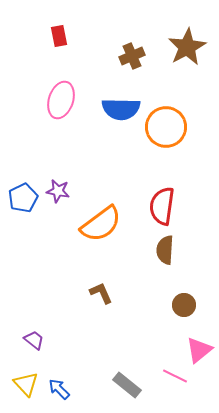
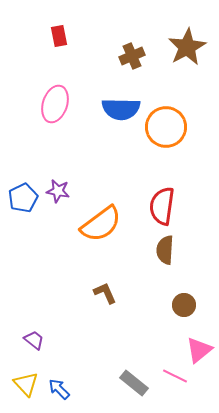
pink ellipse: moved 6 px left, 4 px down
brown L-shape: moved 4 px right
gray rectangle: moved 7 px right, 2 px up
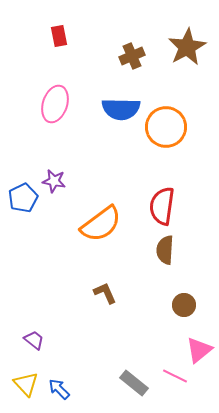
purple star: moved 4 px left, 10 px up
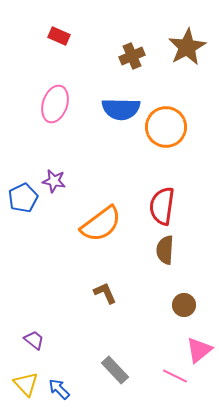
red rectangle: rotated 55 degrees counterclockwise
gray rectangle: moved 19 px left, 13 px up; rotated 8 degrees clockwise
